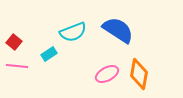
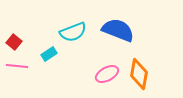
blue semicircle: rotated 12 degrees counterclockwise
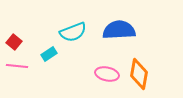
blue semicircle: moved 1 px right; rotated 24 degrees counterclockwise
pink ellipse: rotated 40 degrees clockwise
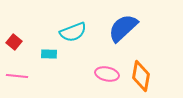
blue semicircle: moved 4 px right, 2 px up; rotated 40 degrees counterclockwise
cyan rectangle: rotated 35 degrees clockwise
pink line: moved 10 px down
orange diamond: moved 2 px right, 2 px down
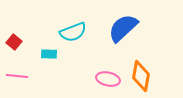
pink ellipse: moved 1 px right, 5 px down
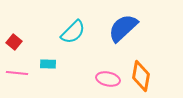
cyan semicircle: rotated 24 degrees counterclockwise
cyan rectangle: moved 1 px left, 10 px down
pink line: moved 3 px up
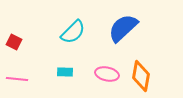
red square: rotated 14 degrees counterclockwise
cyan rectangle: moved 17 px right, 8 px down
pink line: moved 6 px down
pink ellipse: moved 1 px left, 5 px up
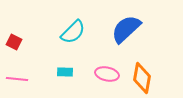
blue semicircle: moved 3 px right, 1 px down
orange diamond: moved 1 px right, 2 px down
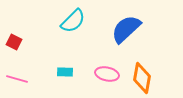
cyan semicircle: moved 11 px up
pink line: rotated 10 degrees clockwise
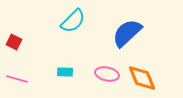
blue semicircle: moved 1 px right, 4 px down
orange diamond: rotated 32 degrees counterclockwise
